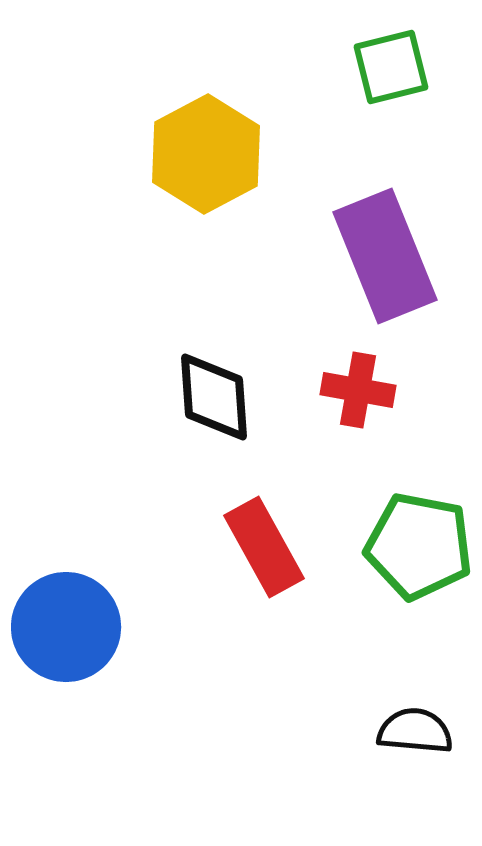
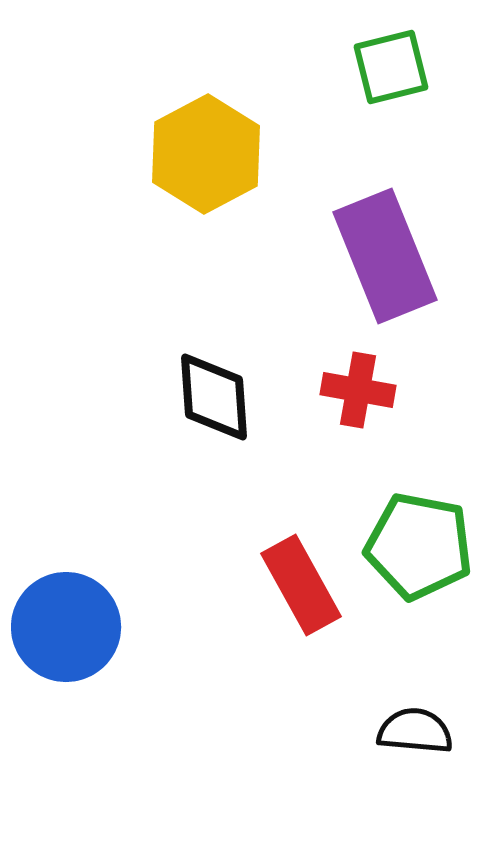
red rectangle: moved 37 px right, 38 px down
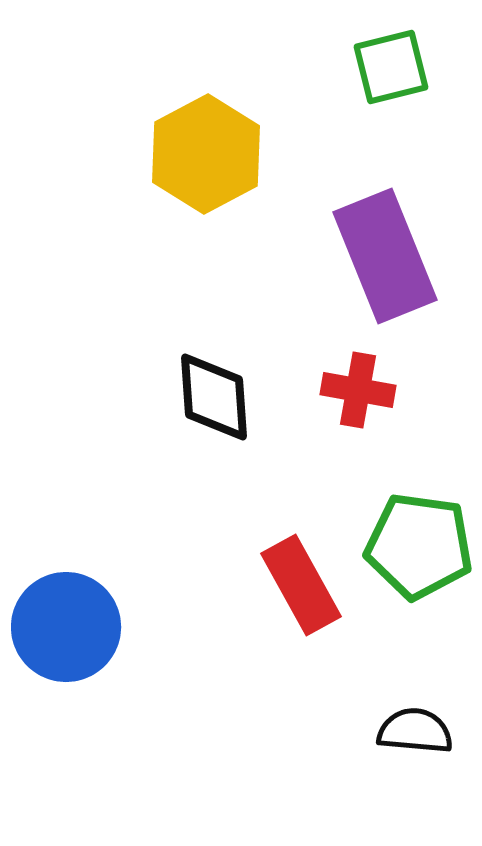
green pentagon: rotated 3 degrees counterclockwise
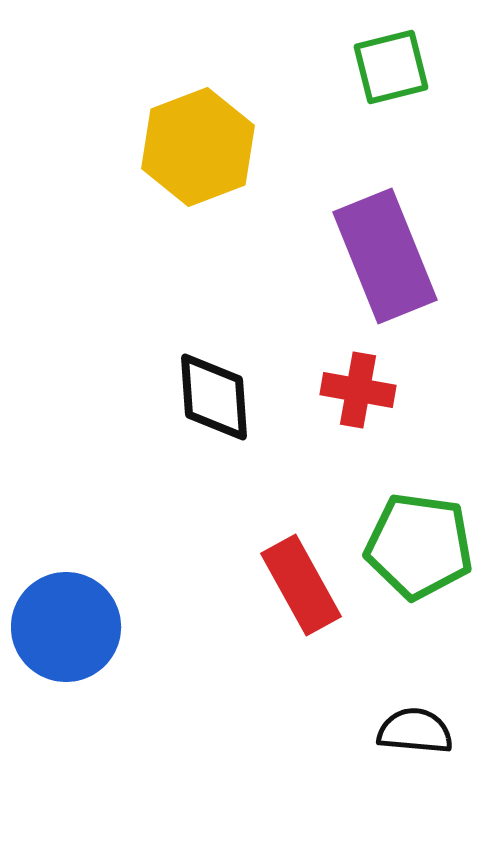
yellow hexagon: moved 8 px left, 7 px up; rotated 7 degrees clockwise
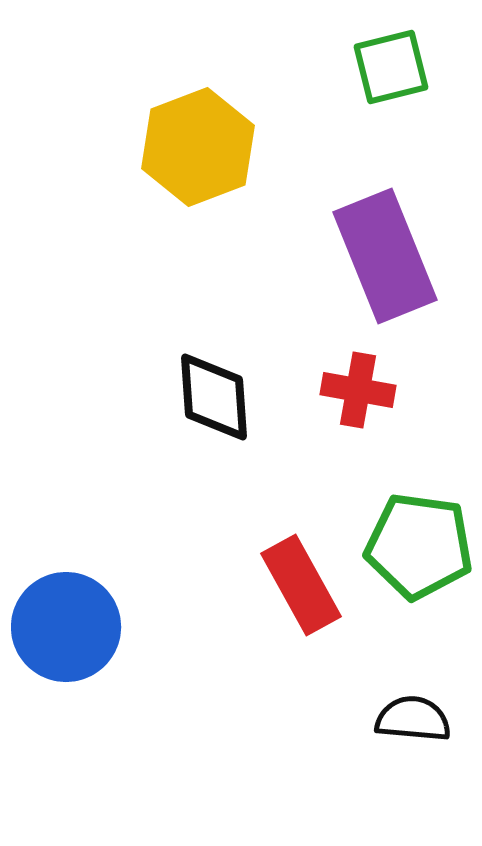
black semicircle: moved 2 px left, 12 px up
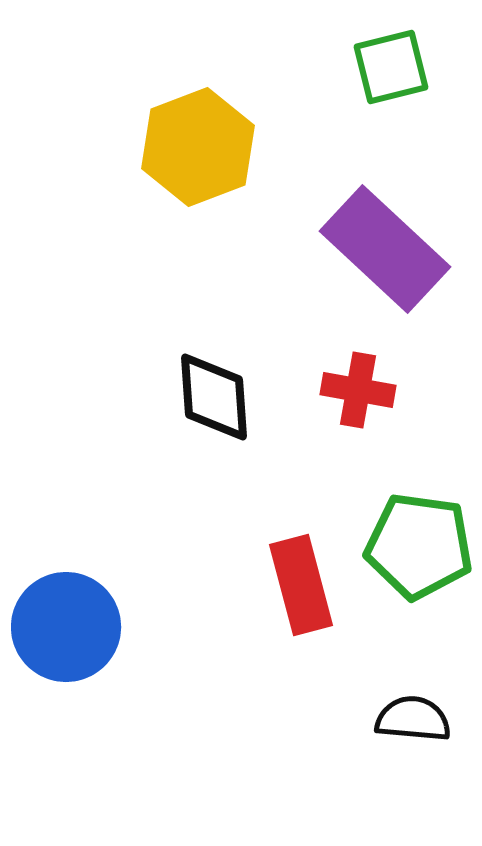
purple rectangle: moved 7 px up; rotated 25 degrees counterclockwise
red rectangle: rotated 14 degrees clockwise
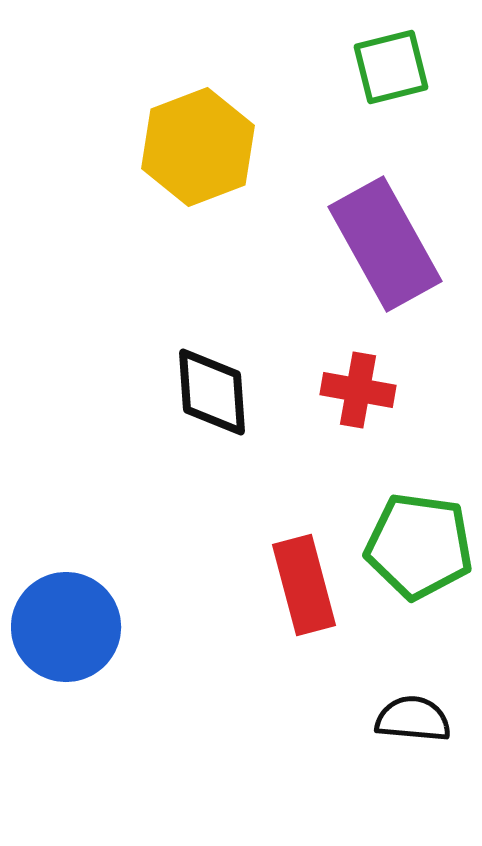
purple rectangle: moved 5 px up; rotated 18 degrees clockwise
black diamond: moved 2 px left, 5 px up
red rectangle: moved 3 px right
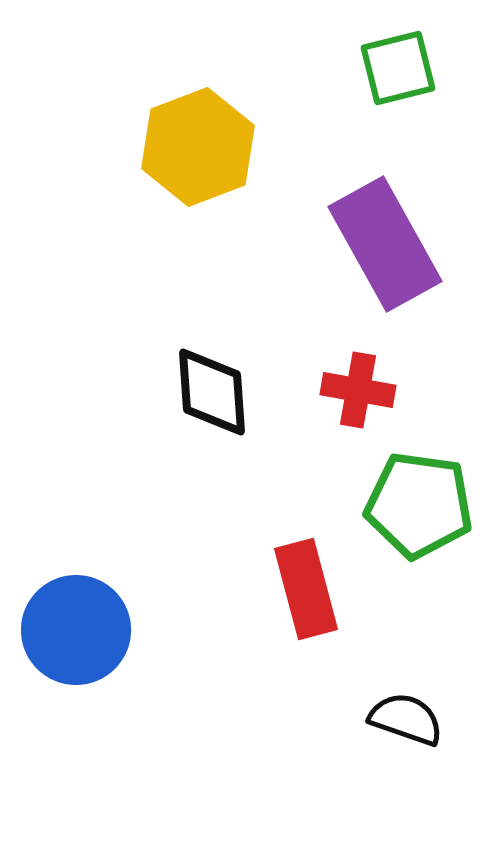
green square: moved 7 px right, 1 px down
green pentagon: moved 41 px up
red rectangle: moved 2 px right, 4 px down
blue circle: moved 10 px right, 3 px down
black semicircle: moved 7 px left; rotated 14 degrees clockwise
